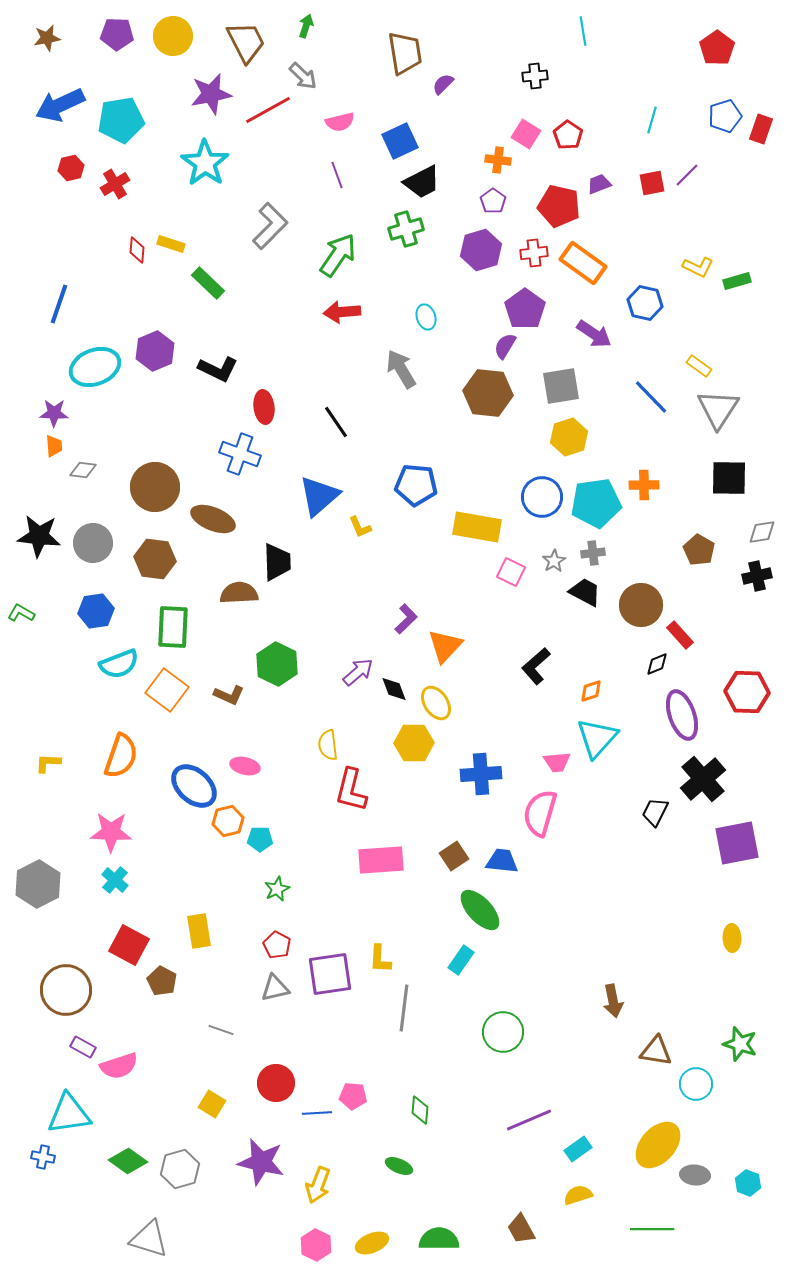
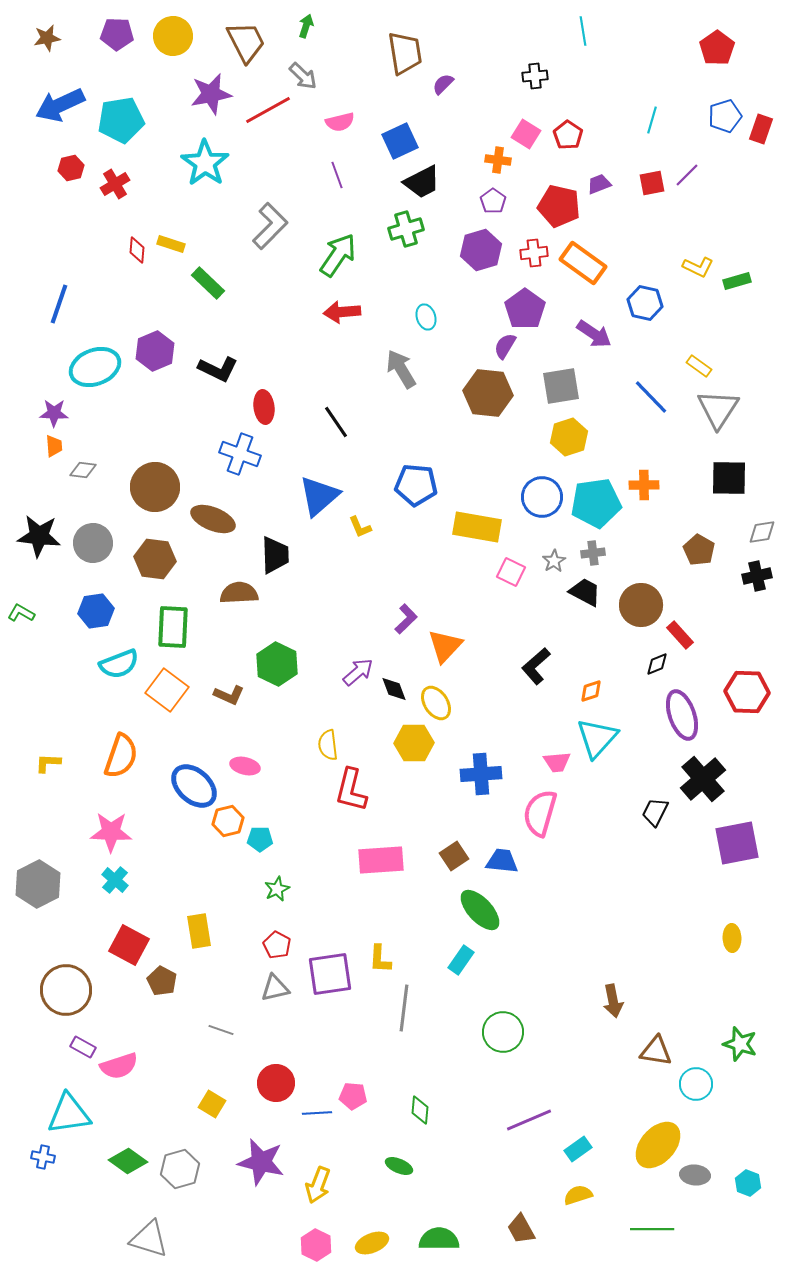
black trapezoid at (277, 562): moved 2 px left, 7 px up
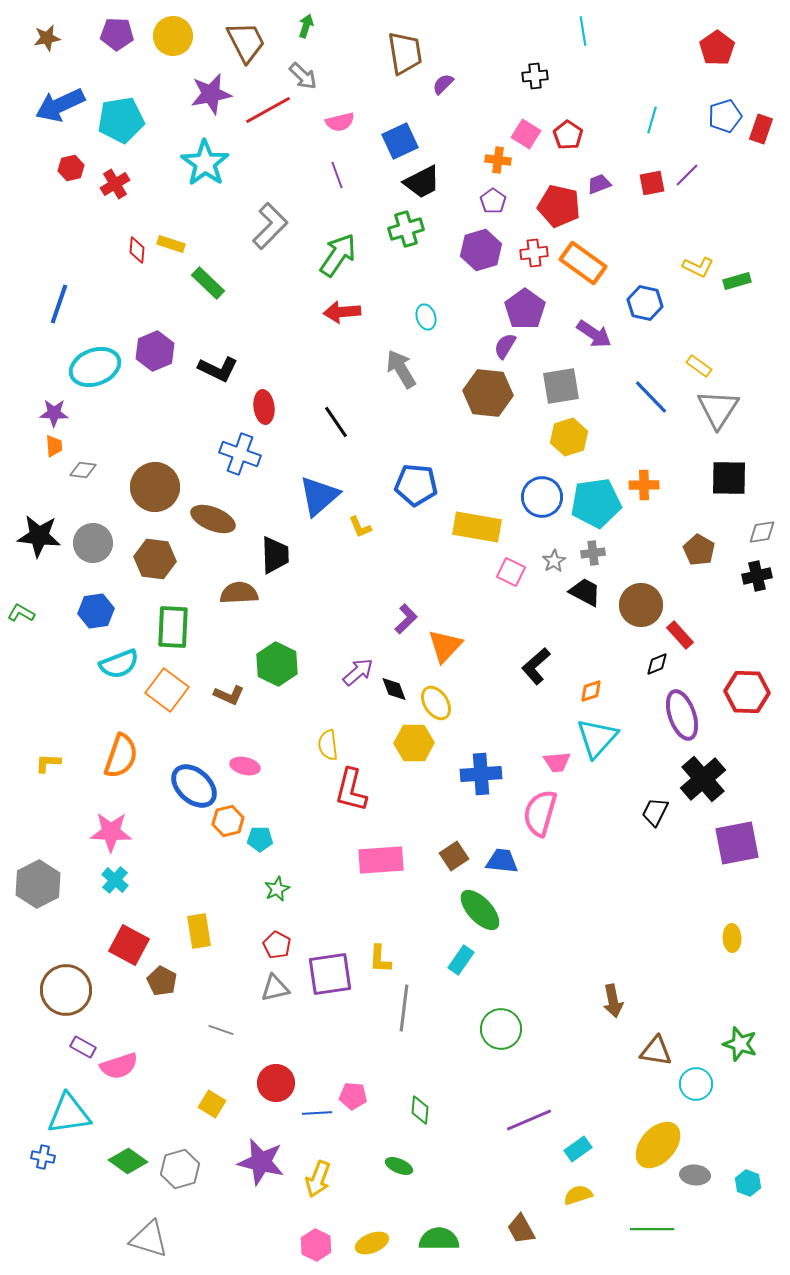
green circle at (503, 1032): moved 2 px left, 3 px up
yellow arrow at (318, 1185): moved 6 px up
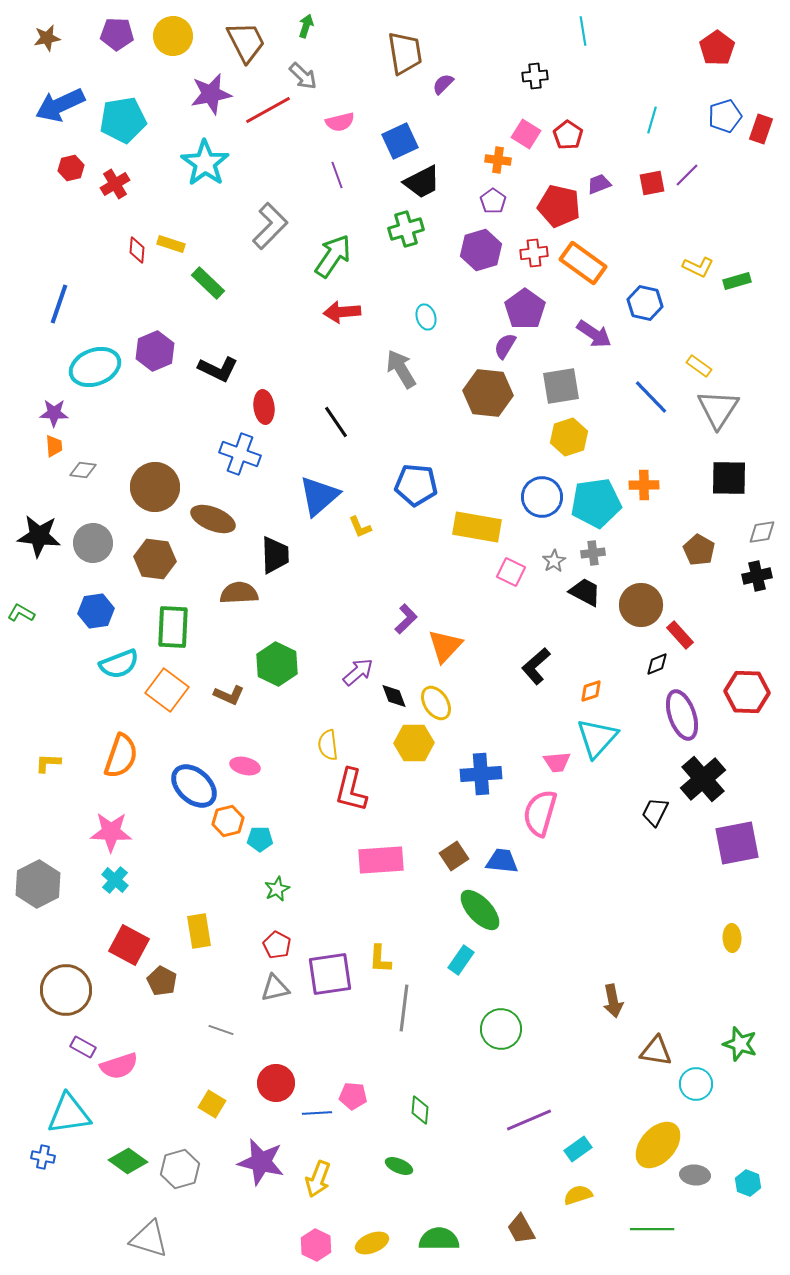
cyan pentagon at (121, 120): moved 2 px right
green arrow at (338, 255): moved 5 px left, 1 px down
black diamond at (394, 689): moved 7 px down
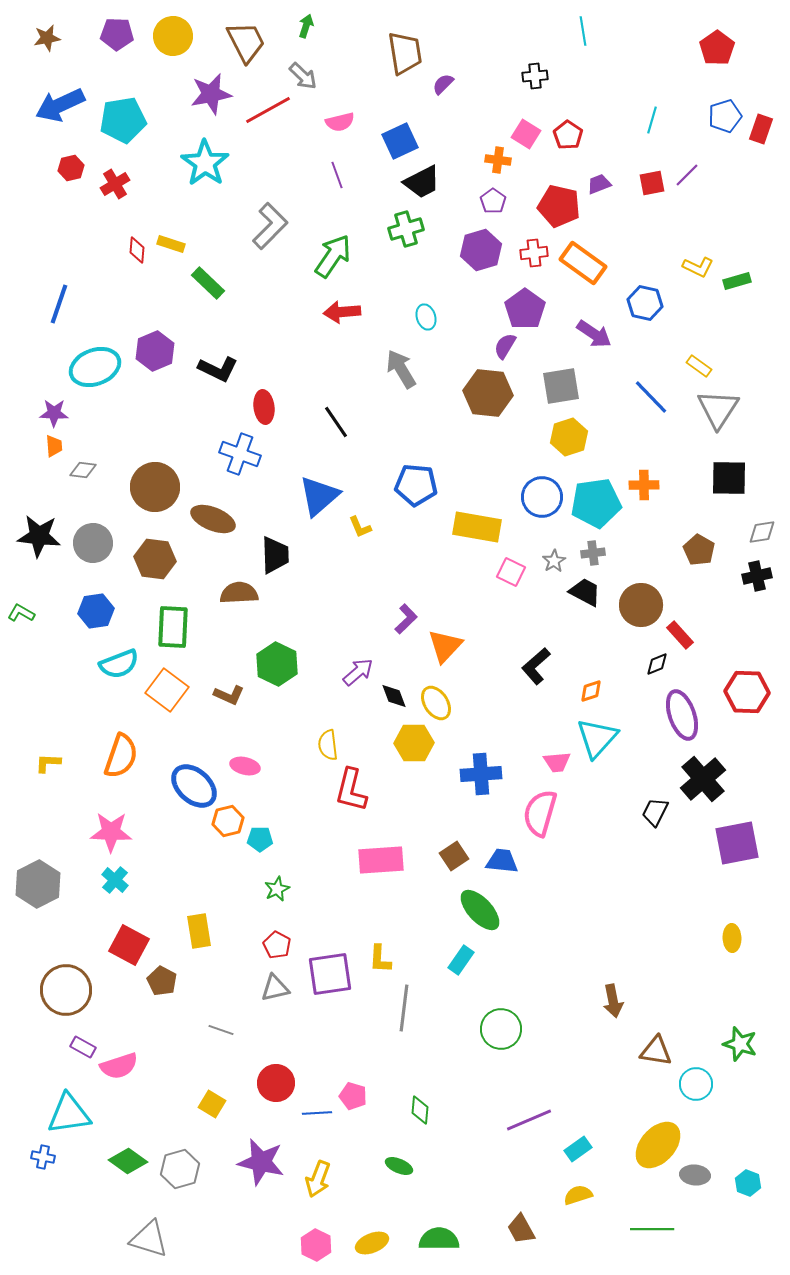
pink pentagon at (353, 1096): rotated 12 degrees clockwise
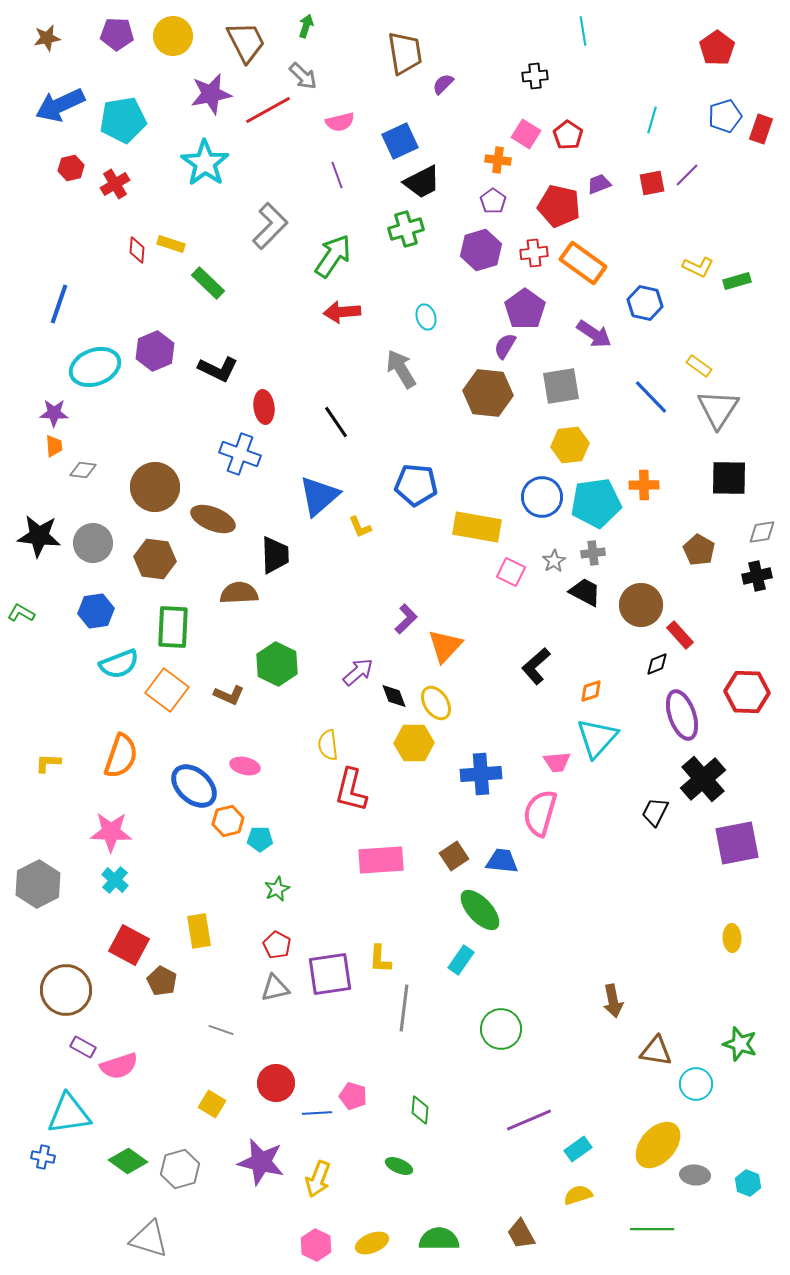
yellow hexagon at (569, 437): moved 1 px right, 8 px down; rotated 12 degrees clockwise
brown trapezoid at (521, 1229): moved 5 px down
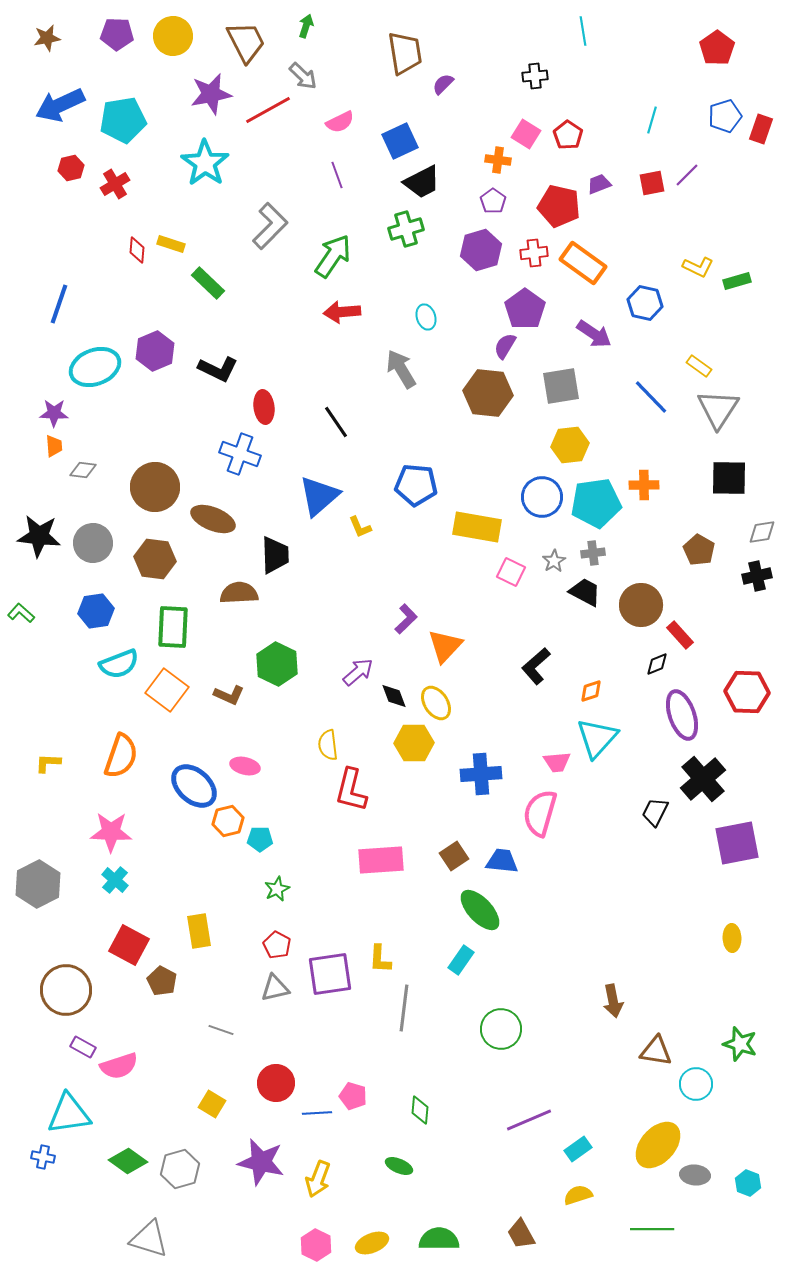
pink semicircle at (340, 122): rotated 12 degrees counterclockwise
green L-shape at (21, 613): rotated 12 degrees clockwise
